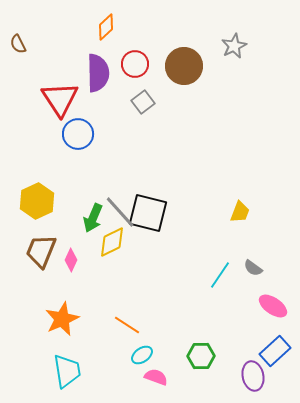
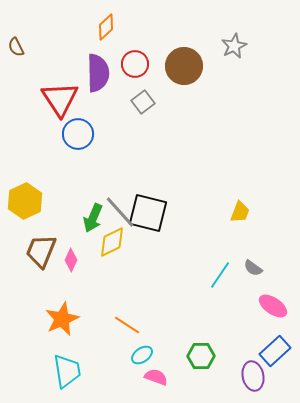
brown semicircle: moved 2 px left, 3 px down
yellow hexagon: moved 12 px left
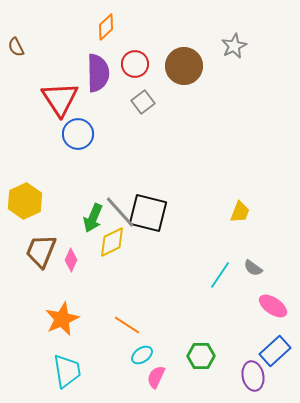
pink semicircle: rotated 85 degrees counterclockwise
